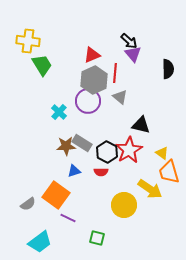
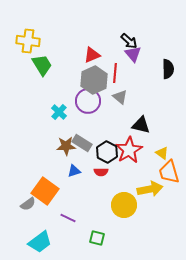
yellow arrow: rotated 45 degrees counterclockwise
orange square: moved 11 px left, 4 px up
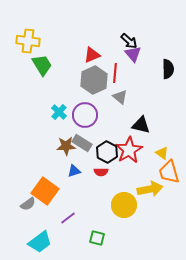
purple circle: moved 3 px left, 14 px down
purple line: rotated 63 degrees counterclockwise
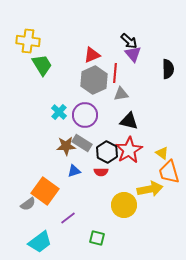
gray triangle: moved 1 px right, 3 px up; rotated 49 degrees counterclockwise
black triangle: moved 12 px left, 4 px up
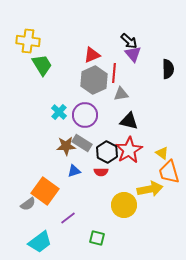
red line: moved 1 px left
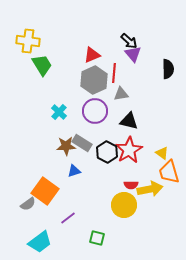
purple circle: moved 10 px right, 4 px up
red semicircle: moved 30 px right, 13 px down
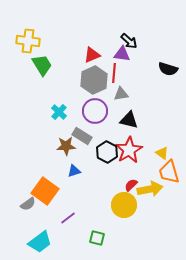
purple triangle: moved 11 px left; rotated 42 degrees counterclockwise
black semicircle: rotated 108 degrees clockwise
black triangle: moved 1 px up
gray rectangle: moved 7 px up
red semicircle: rotated 136 degrees clockwise
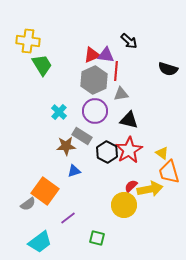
purple triangle: moved 16 px left, 1 px down
red line: moved 2 px right, 2 px up
red semicircle: moved 1 px down
